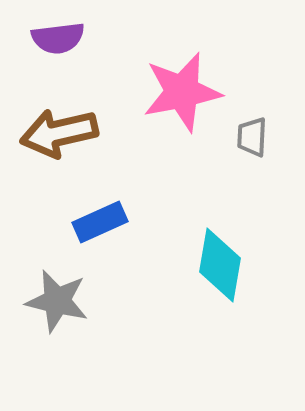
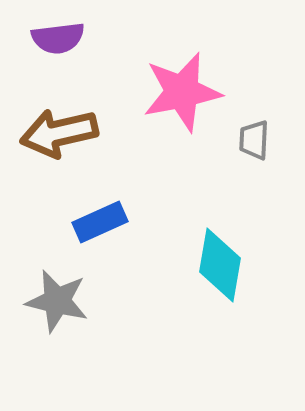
gray trapezoid: moved 2 px right, 3 px down
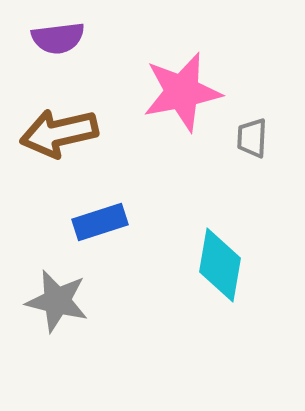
gray trapezoid: moved 2 px left, 2 px up
blue rectangle: rotated 6 degrees clockwise
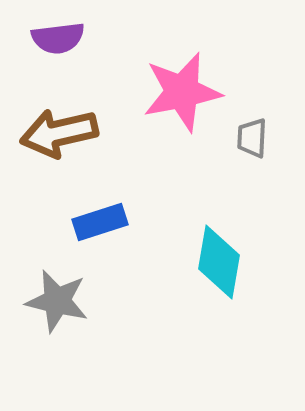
cyan diamond: moved 1 px left, 3 px up
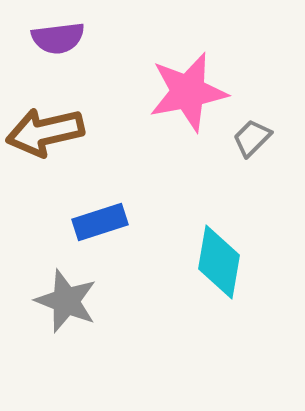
pink star: moved 6 px right
brown arrow: moved 14 px left, 1 px up
gray trapezoid: rotated 42 degrees clockwise
gray star: moved 9 px right; rotated 8 degrees clockwise
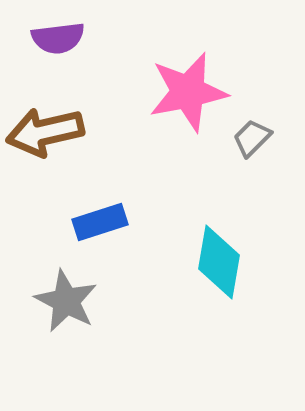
gray star: rotated 6 degrees clockwise
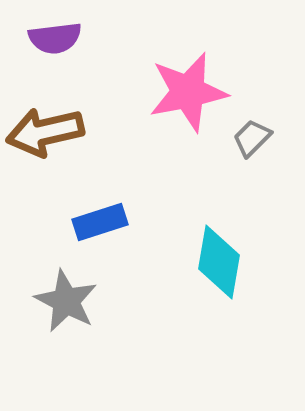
purple semicircle: moved 3 px left
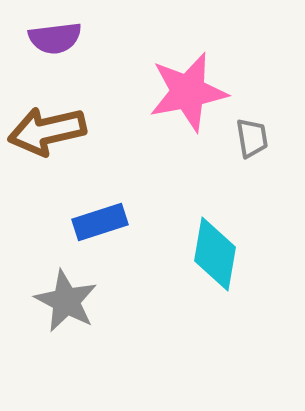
brown arrow: moved 2 px right, 1 px up
gray trapezoid: rotated 126 degrees clockwise
cyan diamond: moved 4 px left, 8 px up
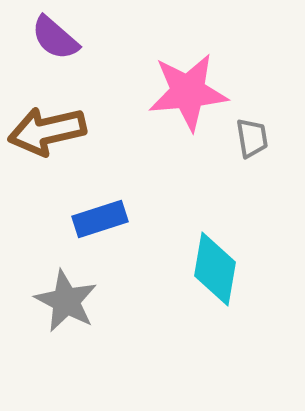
purple semicircle: rotated 48 degrees clockwise
pink star: rotated 6 degrees clockwise
blue rectangle: moved 3 px up
cyan diamond: moved 15 px down
